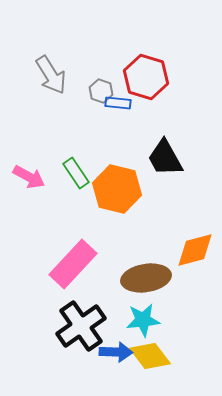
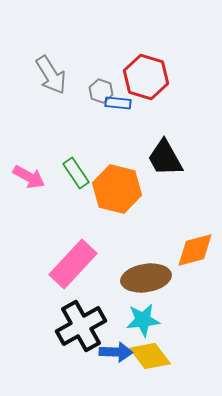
black cross: rotated 6 degrees clockwise
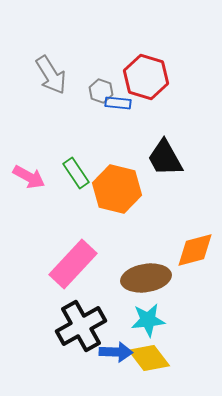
cyan star: moved 5 px right
yellow diamond: moved 1 px left, 2 px down
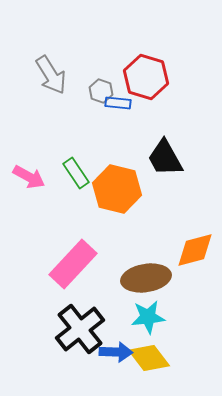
cyan star: moved 3 px up
black cross: moved 1 px left, 3 px down; rotated 9 degrees counterclockwise
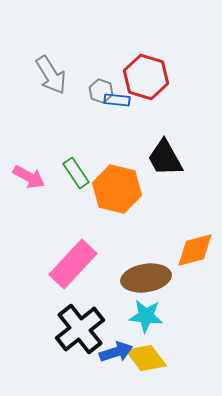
blue rectangle: moved 1 px left, 3 px up
cyan star: moved 2 px left, 1 px up; rotated 12 degrees clockwise
blue arrow: rotated 20 degrees counterclockwise
yellow diamond: moved 3 px left
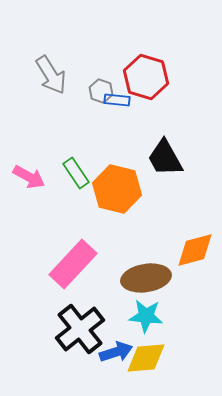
yellow diamond: rotated 57 degrees counterclockwise
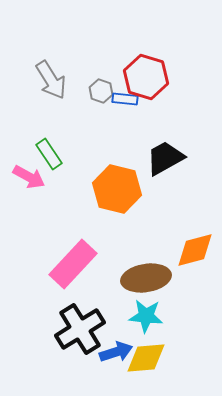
gray arrow: moved 5 px down
blue rectangle: moved 8 px right, 1 px up
black trapezoid: rotated 90 degrees clockwise
green rectangle: moved 27 px left, 19 px up
black cross: rotated 6 degrees clockwise
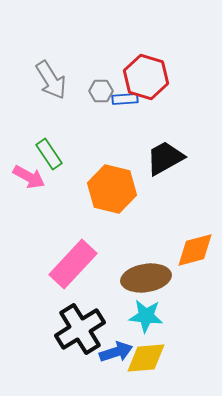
gray hexagon: rotated 20 degrees counterclockwise
blue rectangle: rotated 10 degrees counterclockwise
orange hexagon: moved 5 px left
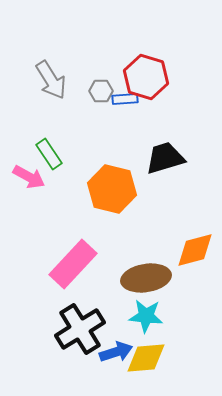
black trapezoid: rotated 12 degrees clockwise
